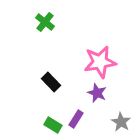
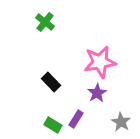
purple star: rotated 18 degrees clockwise
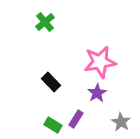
green cross: rotated 12 degrees clockwise
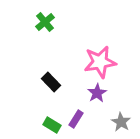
green rectangle: moved 1 px left
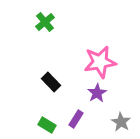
green rectangle: moved 5 px left
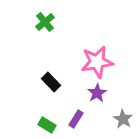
pink star: moved 3 px left
gray star: moved 2 px right, 3 px up
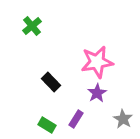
green cross: moved 13 px left, 4 px down
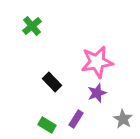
black rectangle: moved 1 px right
purple star: rotated 12 degrees clockwise
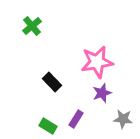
purple star: moved 5 px right
gray star: rotated 24 degrees counterclockwise
green rectangle: moved 1 px right, 1 px down
